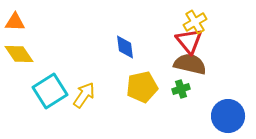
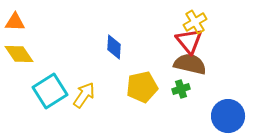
blue diamond: moved 11 px left; rotated 10 degrees clockwise
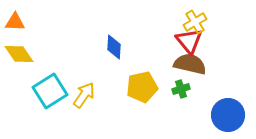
blue circle: moved 1 px up
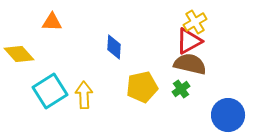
orange triangle: moved 37 px right
red triangle: rotated 40 degrees clockwise
yellow diamond: rotated 8 degrees counterclockwise
green cross: rotated 18 degrees counterclockwise
yellow arrow: rotated 36 degrees counterclockwise
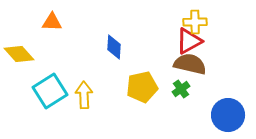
yellow cross: rotated 30 degrees clockwise
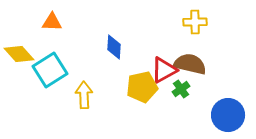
red triangle: moved 25 px left, 29 px down
cyan square: moved 21 px up
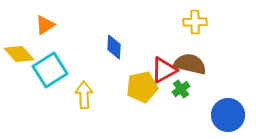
orange triangle: moved 7 px left, 3 px down; rotated 35 degrees counterclockwise
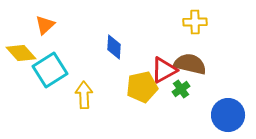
orange triangle: rotated 10 degrees counterclockwise
yellow diamond: moved 2 px right, 1 px up
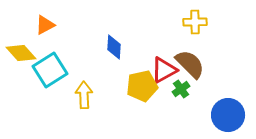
orange triangle: rotated 15 degrees clockwise
brown semicircle: rotated 32 degrees clockwise
yellow pentagon: moved 1 px up
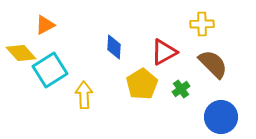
yellow cross: moved 7 px right, 2 px down
brown semicircle: moved 23 px right
red triangle: moved 18 px up
yellow pentagon: moved 2 px up; rotated 20 degrees counterclockwise
blue circle: moved 7 px left, 2 px down
